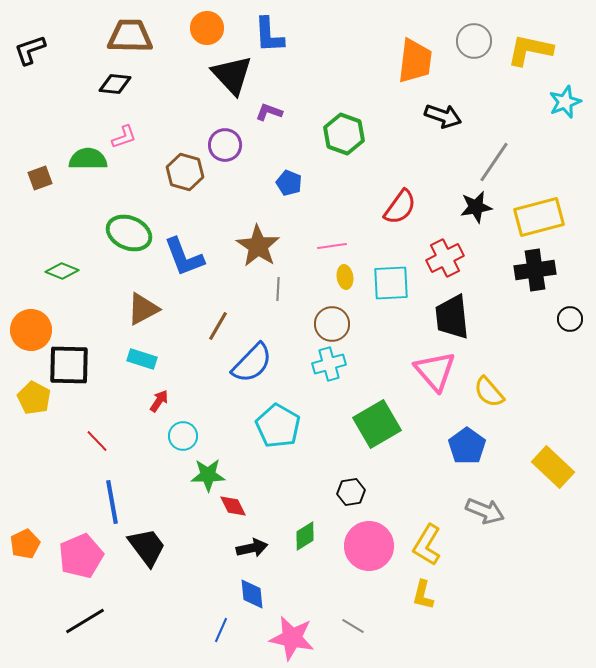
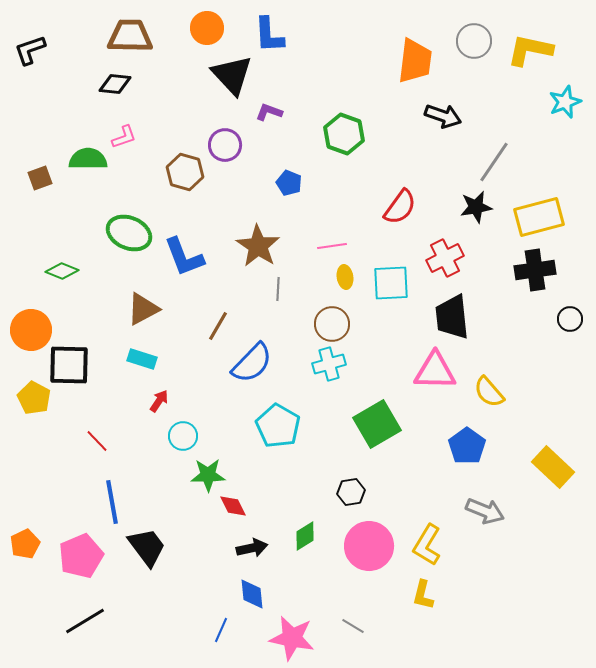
pink triangle at (435, 371): rotated 48 degrees counterclockwise
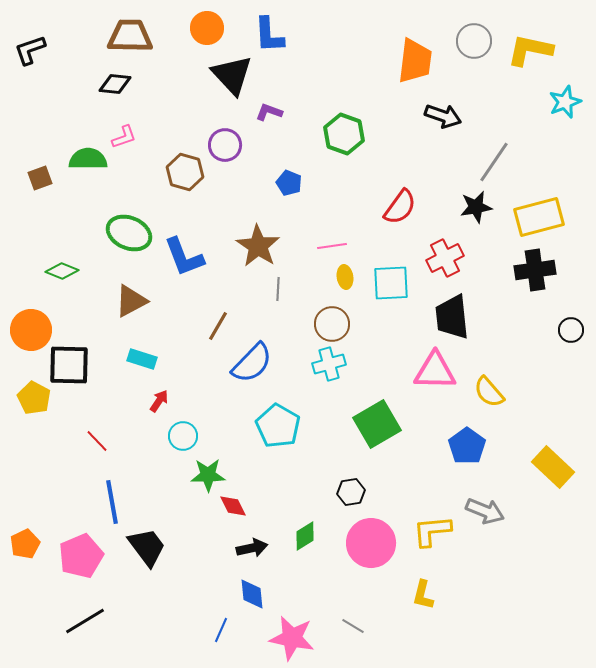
brown triangle at (143, 309): moved 12 px left, 8 px up
black circle at (570, 319): moved 1 px right, 11 px down
yellow L-shape at (427, 545): moved 5 px right, 14 px up; rotated 54 degrees clockwise
pink circle at (369, 546): moved 2 px right, 3 px up
